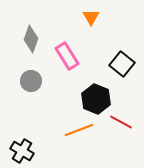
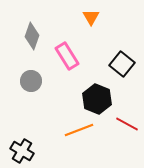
gray diamond: moved 1 px right, 3 px up
black hexagon: moved 1 px right
red line: moved 6 px right, 2 px down
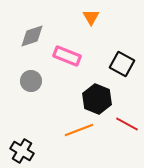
gray diamond: rotated 52 degrees clockwise
pink rectangle: rotated 36 degrees counterclockwise
black square: rotated 10 degrees counterclockwise
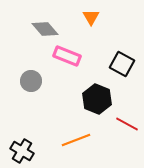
gray diamond: moved 13 px right, 7 px up; rotated 68 degrees clockwise
orange line: moved 3 px left, 10 px down
